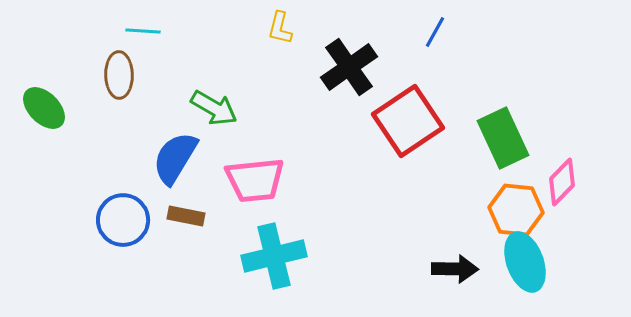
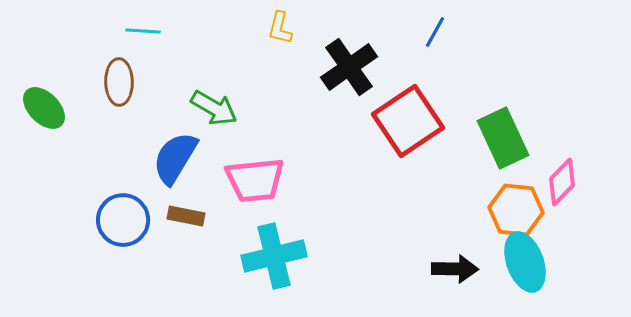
brown ellipse: moved 7 px down
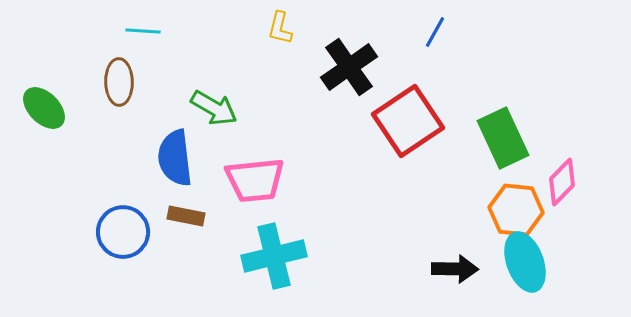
blue semicircle: rotated 38 degrees counterclockwise
blue circle: moved 12 px down
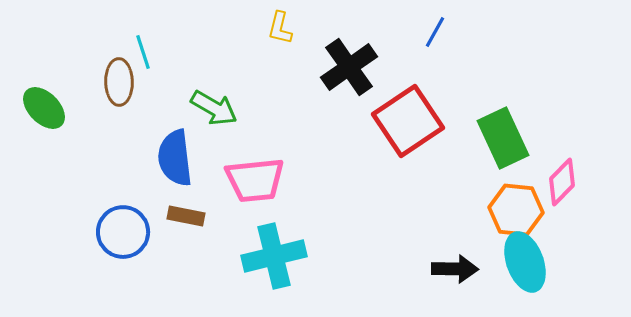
cyan line: moved 21 px down; rotated 68 degrees clockwise
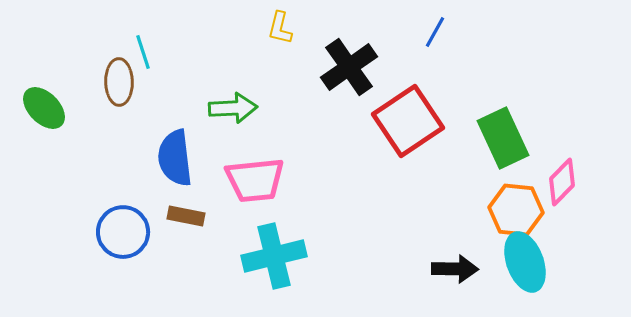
green arrow: moved 19 px right; rotated 33 degrees counterclockwise
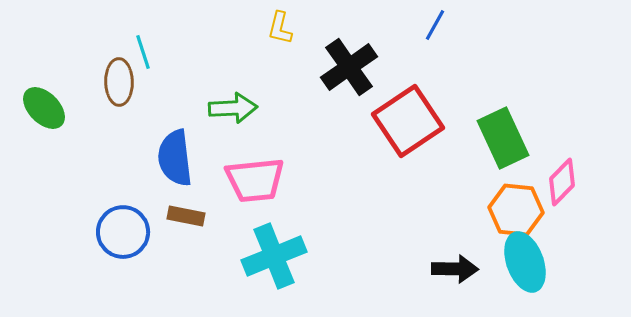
blue line: moved 7 px up
cyan cross: rotated 8 degrees counterclockwise
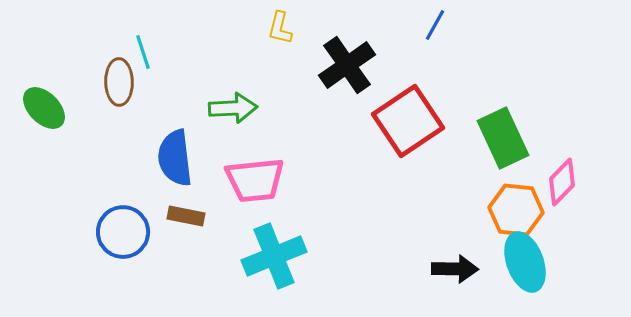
black cross: moved 2 px left, 2 px up
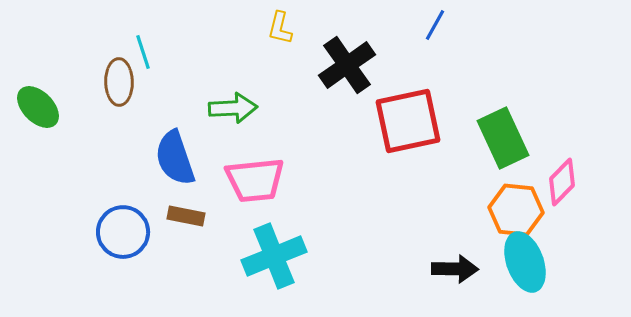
green ellipse: moved 6 px left, 1 px up
red square: rotated 22 degrees clockwise
blue semicircle: rotated 12 degrees counterclockwise
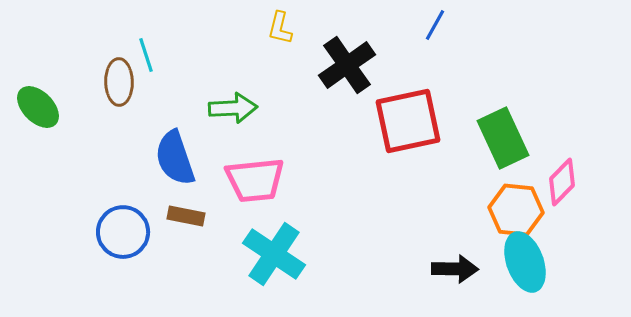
cyan line: moved 3 px right, 3 px down
cyan cross: moved 2 px up; rotated 34 degrees counterclockwise
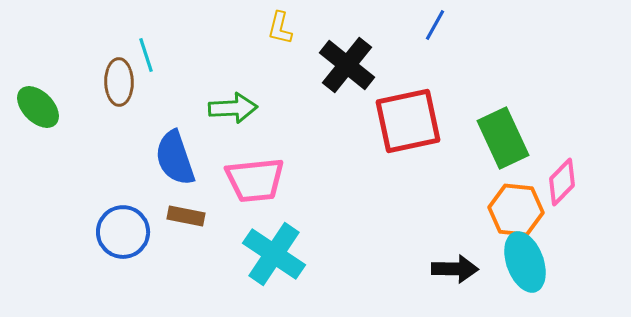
black cross: rotated 16 degrees counterclockwise
